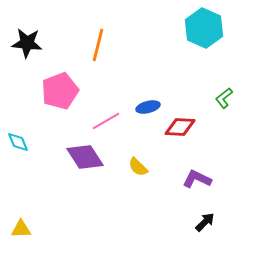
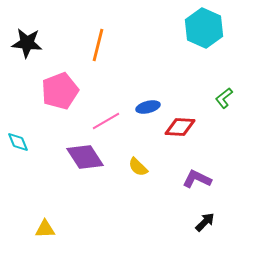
yellow triangle: moved 24 px right
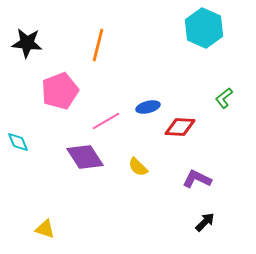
yellow triangle: rotated 20 degrees clockwise
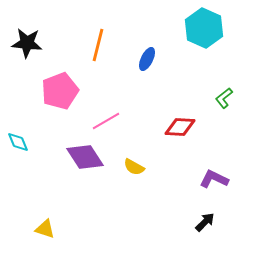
blue ellipse: moved 1 px left, 48 px up; rotated 50 degrees counterclockwise
yellow semicircle: moved 4 px left; rotated 15 degrees counterclockwise
purple L-shape: moved 17 px right
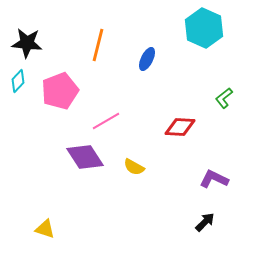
cyan diamond: moved 61 px up; rotated 65 degrees clockwise
